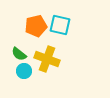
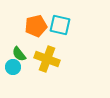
green semicircle: rotated 14 degrees clockwise
cyan circle: moved 11 px left, 4 px up
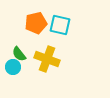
orange pentagon: moved 3 px up
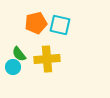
yellow cross: rotated 25 degrees counterclockwise
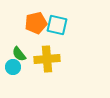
cyan square: moved 3 px left
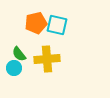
cyan circle: moved 1 px right, 1 px down
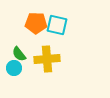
orange pentagon: rotated 15 degrees clockwise
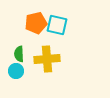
orange pentagon: rotated 15 degrees counterclockwise
green semicircle: rotated 35 degrees clockwise
cyan circle: moved 2 px right, 3 px down
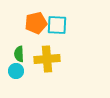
cyan square: rotated 10 degrees counterclockwise
